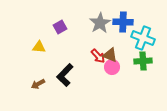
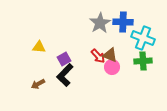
purple square: moved 4 px right, 32 px down
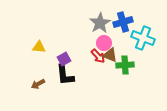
blue cross: rotated 18 degrees counterclockwise
green cross: moved 18 px left, 4 px down
pink circle: moved 8 px left, 24 px up
black L-shape: rotated 50 degrees counterclockwise
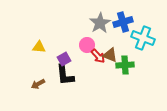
pink circle: moved 17 px left, 2 px down
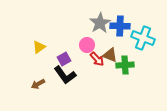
blue cross: moved 3 px left, 4 px down; rotated 18 degrees clockwise
yellow triangle: rotated 40 degrees counterclockwise
red arrow: moved 1 px left, 3 px down
black L-shape: rotated 30 degrees counterclockwise
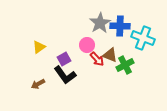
green cross: rotated 24 degrees counterclockwise
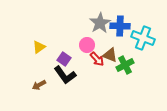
purple square: rotated 24 degrees counterclockwise
brown arrow: moved 1 px right, 1 px down
